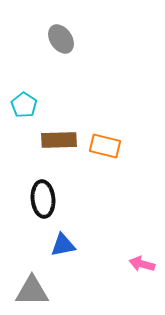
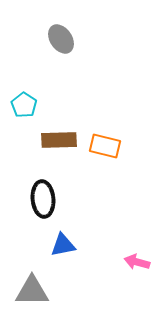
pink arrow: moved 5 px left, 2 px up
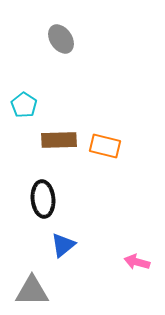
blue triangle: rotated 28 degrees counterclockwise
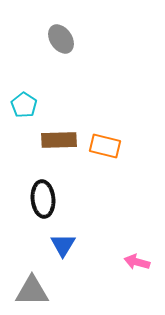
blue triangle: rotated 20 degrees counterclockwise
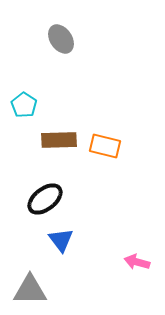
black ellipse: moved 2 px right; rotated 57 degrees clockwise
blue triangle: moved 2 px left, 5 px up; rotated 8 degrees counterclockwise
gray triangle: moved 2 px left, 1 px up
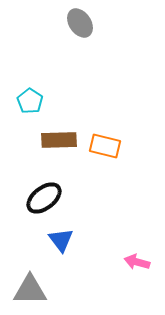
gray ellipse: moved 19 px right, 16 px up
cyan pentagon: moved 6 px right, 4 px up
black ellipse: moved 1 px left, 1 px up
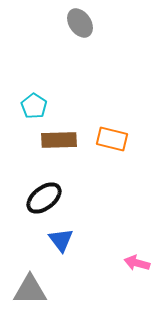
cyan pentagon: moved 4 px right, 5 px down
orange rectangle: moved 7 px right, 7 px up
pink arrow: moved 1 px down
